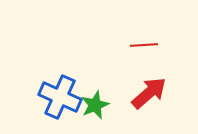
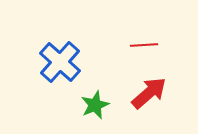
blue cross: moved 35 px up; rotated 18 degrees clockwise
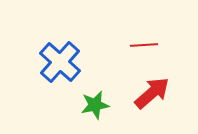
red arrow: moved 3 px right
green star: rotated 12 degrees clockwise
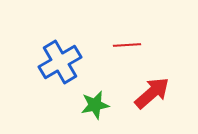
red line: moved 17 px left
blue cross: rotated 18 degrees clockwise
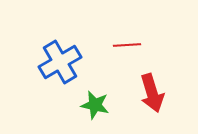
red arrow: rotated 114 degrees clockwise
green star: rotated 24 degrees clockwise
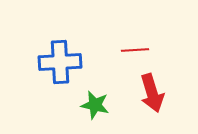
red line: moved 8 px right, 5 px down
blue cross: rotated 27 degrees clockwise
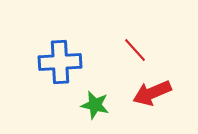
red line: rotated 52 degrees clockwise
red arrow: rotated 84 degrees clockwise
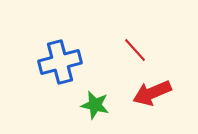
blue cross: rotated 12 degrees counterclockwise
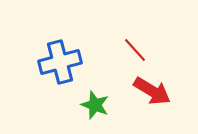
red arrow: moved 2 px up; rotated 126 degrees counterclockwise
green star: rotated 8 degrees clockwise
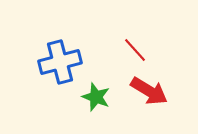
red arrow: moved 3 px left
green star: moved 1 px right, 8 px up
